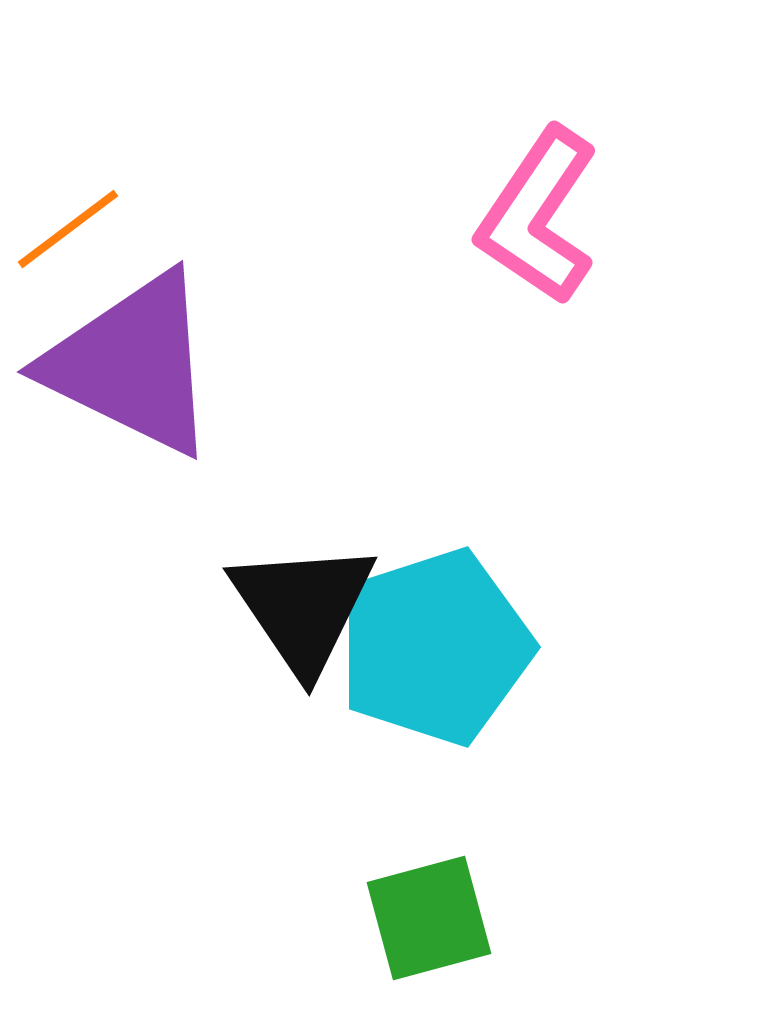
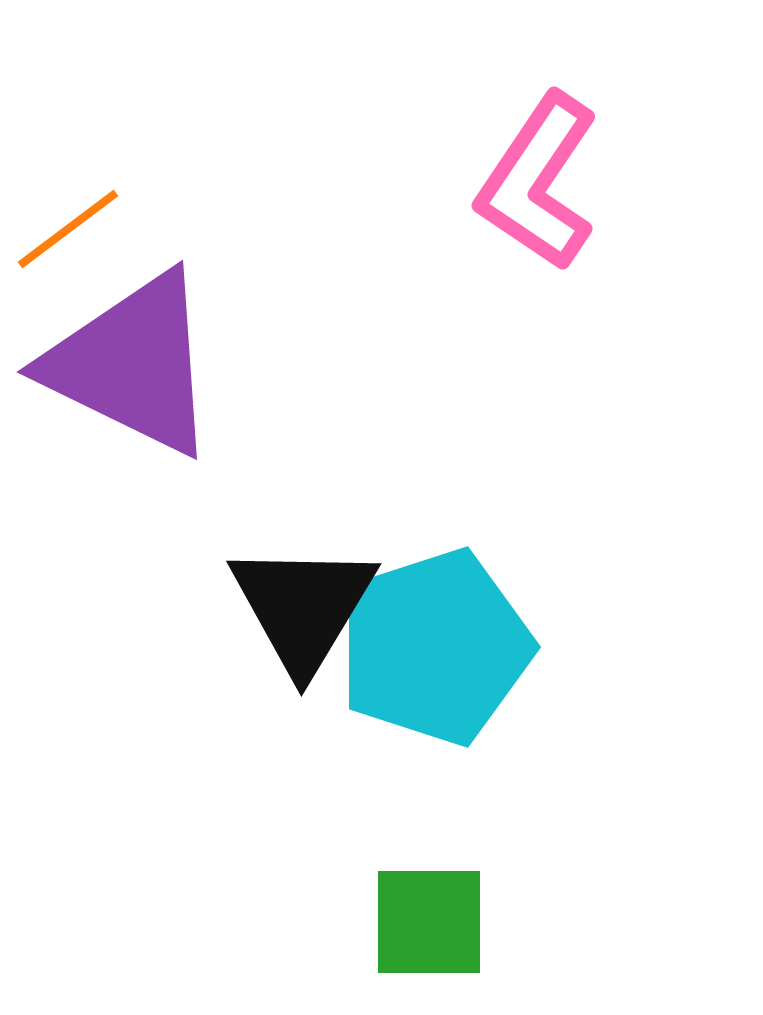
pink L-shape: moved 34 px up
black triangle: rotated 5 degrees clockwise
green square: moved 4 px down; rotated 15 degrees clockwise
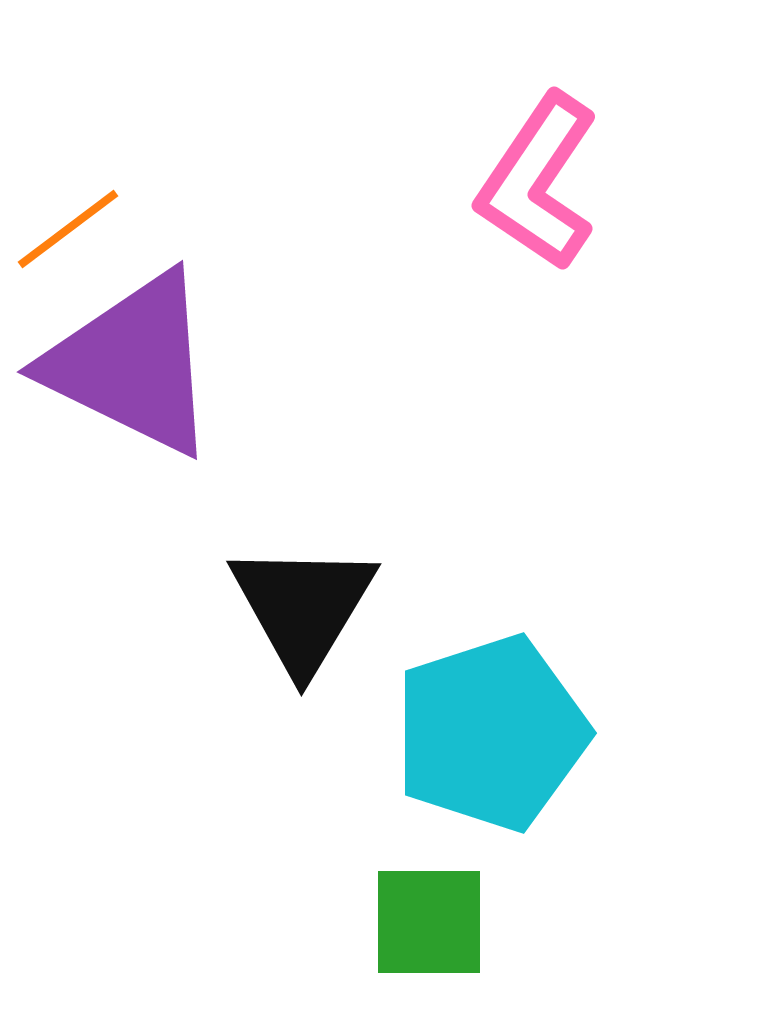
cyan pentagon: moved 56 px right, 86 px down
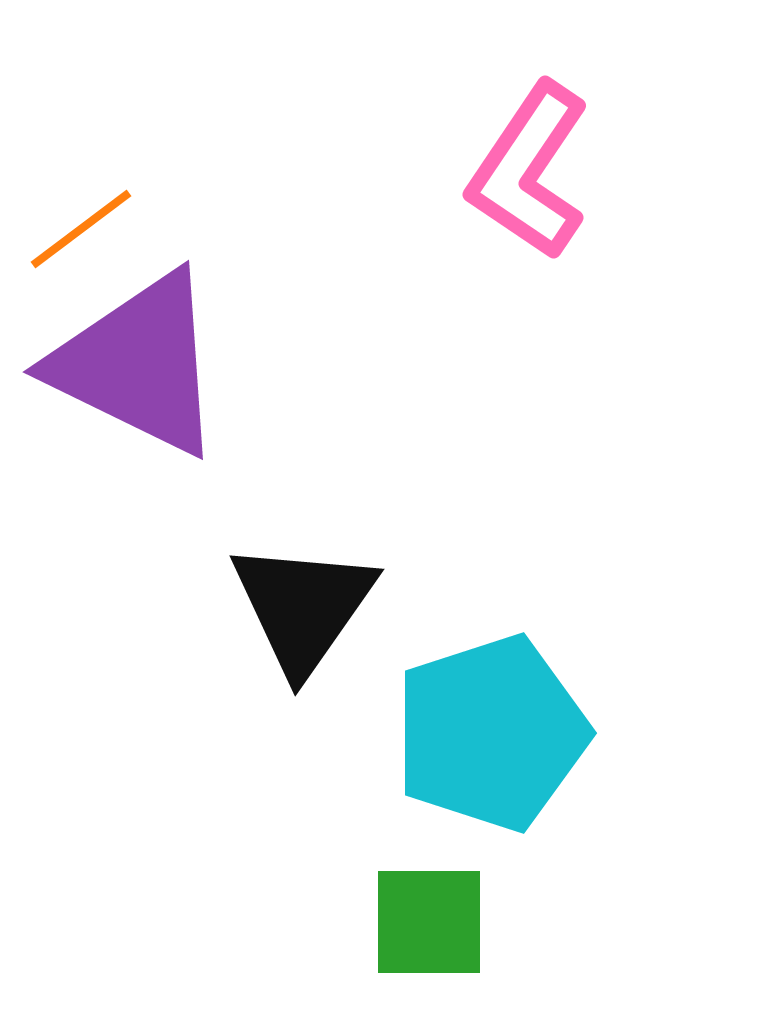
pink L-shape: moved 9 px left, 11 px up
orange line: moved 13 px right
purple triangle: moved 6 px right
black triangle: rotated 4 degrees clockwise
